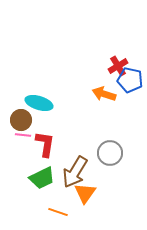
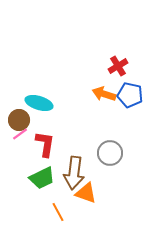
blue pentagon: moved 15 px down
brown circle: moved 2 px left
pink line: moved 3 px left, 1 px up; rotated 42 degrees counterclockwise
brown arrow: moved 1 px left, 1 px down; rotated 24 degrees counterclockwise
orange triangle: moved 1 px right; rotated 45 degrees counterclockwise
orange line: rotated 42 degrees clockwise
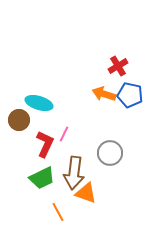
pink line: moved 44 px right; rotated 28 degrees counterclockwise
red L-shape: rotated 16 degrees clockwise
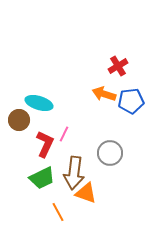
blue pentagon: moved 1 px right, 6 px down; rotated 20 degrees counterclockwise
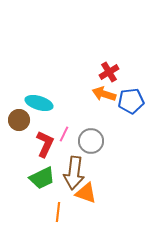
red cross: moved 9 px left, 6 px down
gray circle: moved 19 px left, 12 px up
orange line: rotated 36 degrees clockwise
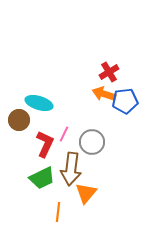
blue pentagon: moved 6 px left
gray circle: moved 1 px right, 1 px down
brown arrow: moved 3 px left, 4 px up
orange triangle: rotated 50 degrees clockwise
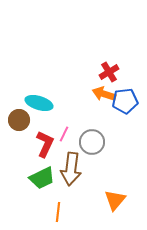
orange triangle: moved 29 px right, 7 px down
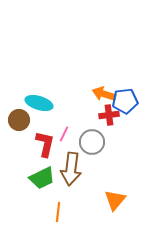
red cross: moved 43 px down; rotated 24 degrees clockwise
red L-shape: rotated 12 degrees counterclockwise
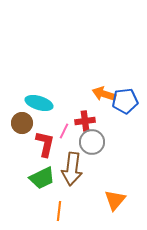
red cross: moved 24 px left, 6 px down
brown circle: moved 3 px right, 3 px down
pink line: moved 3 px up
brown arrow: moved 1 px right
orange line: moved 1 px right, 1 px up
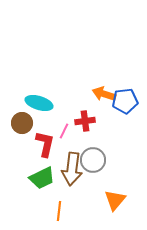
gray circle: moved 1 px right, 18 px down
